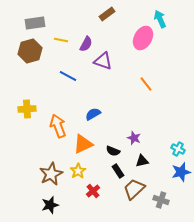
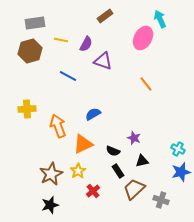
brown rectangle: moved 2 px left, 2 px down
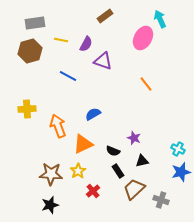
brown star: rotated 30 degrees clockwise
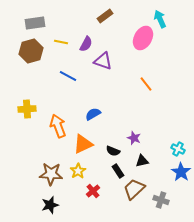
yellow line: moved 2 px down
brown hexagon: moved 1 px right
blue star: rotated 24 degrees counterclockwise
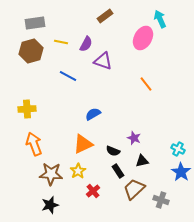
orange arrow: moved 24 px left, 18 px down
